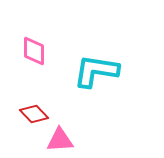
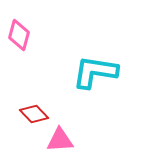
pink diamond: moved 15 px left, 16 px up; rotated 16 degrees clockwise
cyan L-shape: moved 1 px left, 1 px down
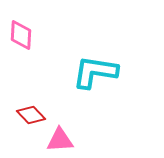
pink diamond: moved 2 px right; rotated 12 degrees counterclockwise
red diamond: moved 3 px left, 1 px down
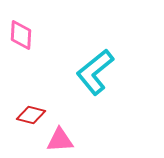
cyan L-shape: rotated 48 degrees counterclockwise
red diamond: rotated 32 degrees counterclockwise
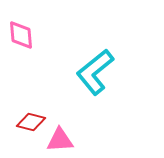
pink diamond: rotated 8 degrees counterclockwise
red diamond: moved 7 px down
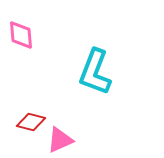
cyan L-shape: rotated 30 degrees counterclockwise
pink triangle: rotated 20 degrees counterclockwise
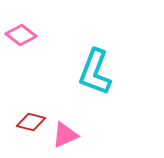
pink diamond: rotated 48 degrees counterclockwise
pink triangle: moved 5 px right, 5 px up
